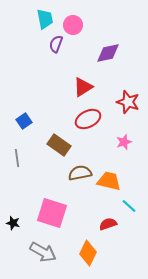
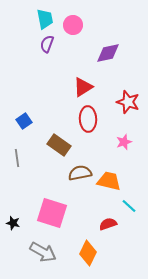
purple semicircle: moved 9 px left
red ellipse: rotated 65 degrees counterclockwise
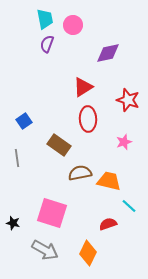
red star: moved 2 px up
gray arrow: moved 2 px right, 2 px up
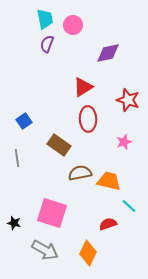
black star: moved 1 px right
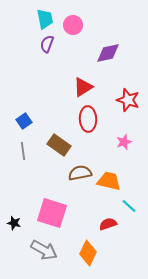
gray line: moved 6 px right, 7 px up
gray arrow: moved 1 px left
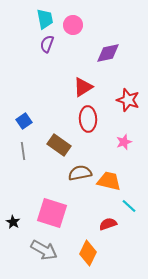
black star: moved 1 px left, 1 px up; rotated 16 degrees clockwise
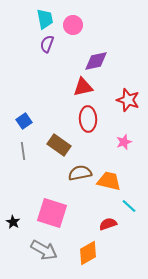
purple diamond: moved 12 px left, 8 px down
red triangle: rotated 20 degrees clockwise
orange diamond: rotated 35 degrees clockwise
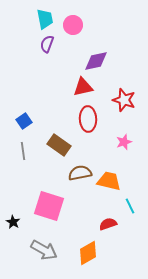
red star: moved 4 px left
cyan line: moved 1 px right; rotated 21 degrees clockwise
pink square: moved 3 px left, 7 px up
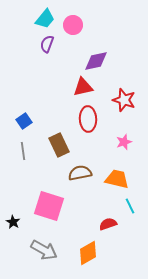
cyan trapezoid: rotated 50 degrees clockwise
brown rectangle: rotated 30 degrees clockwise
orange trapezoid: moved 8 px right, 2 px up
